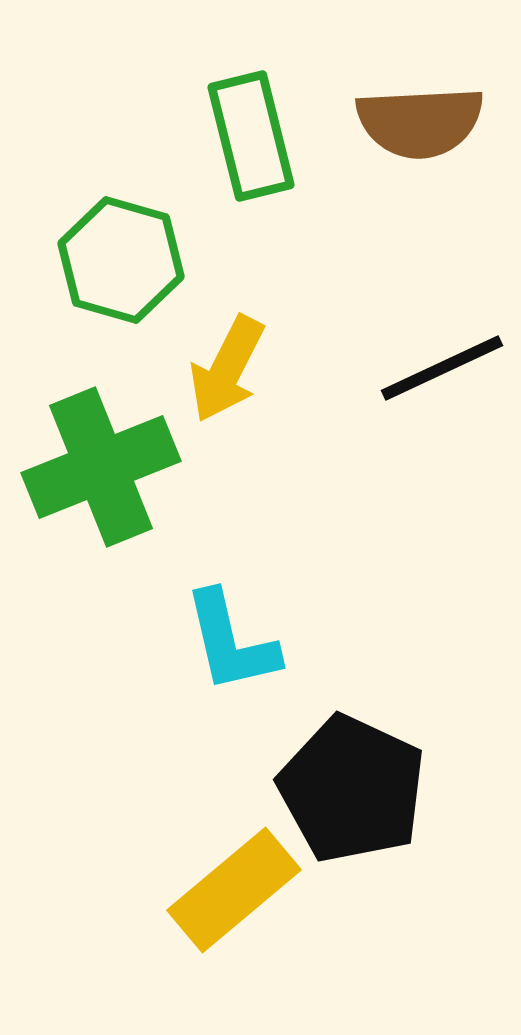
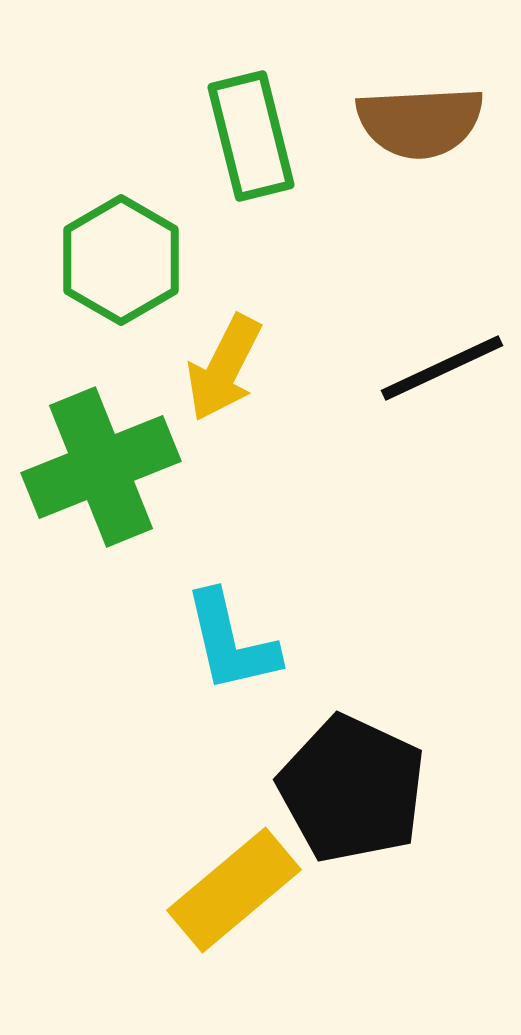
green hexagon: rotated 14 degrees clockwise
yellow arrow: moved 3 px left, 1 px up
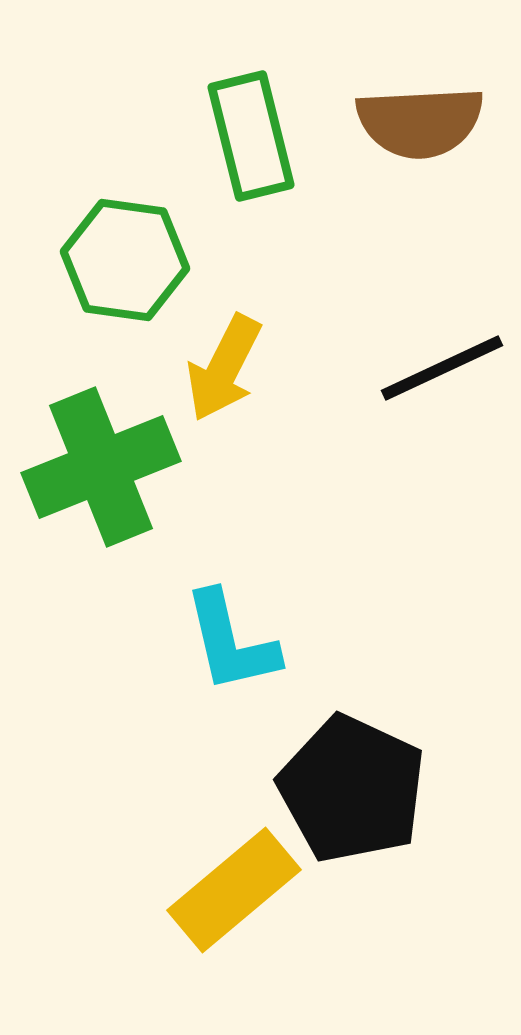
green hexagon: moved 4 px right; rotated 22 degrees counterclockwise
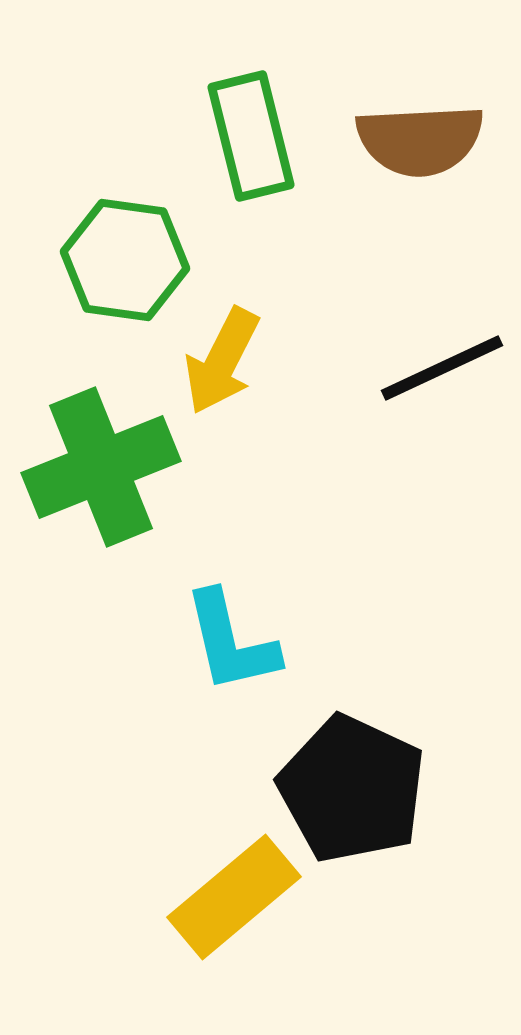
brown semicircle: moved 18 px down
yellow arrow: moved 2 px left, 7 px up
yellow rectangle: moved 7 px down
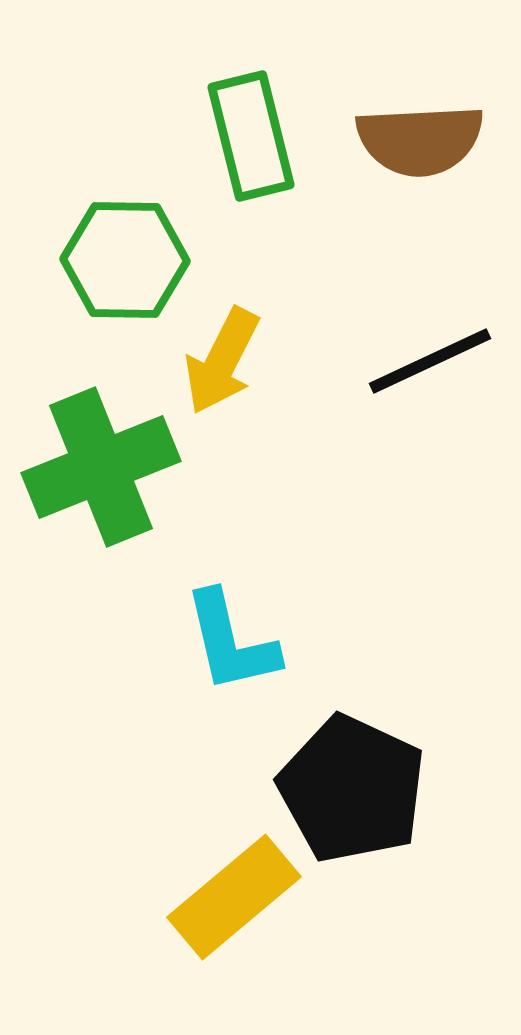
green hexagon: rotated 7 degrees counterclockwise
black line: moved 12 px left, 7 px up
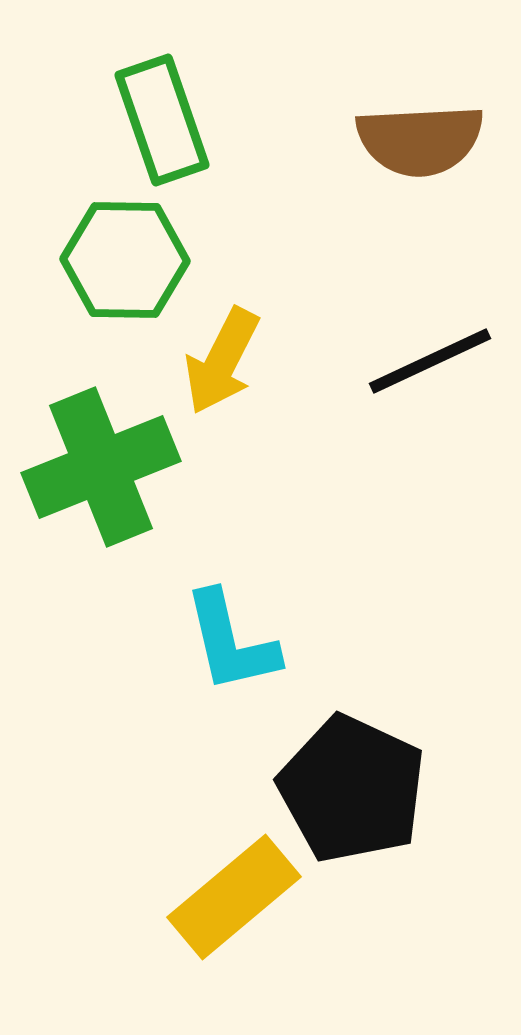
green rectangle: moved 89 px left, 16 px up; rotated 5 degrees counterclockwise
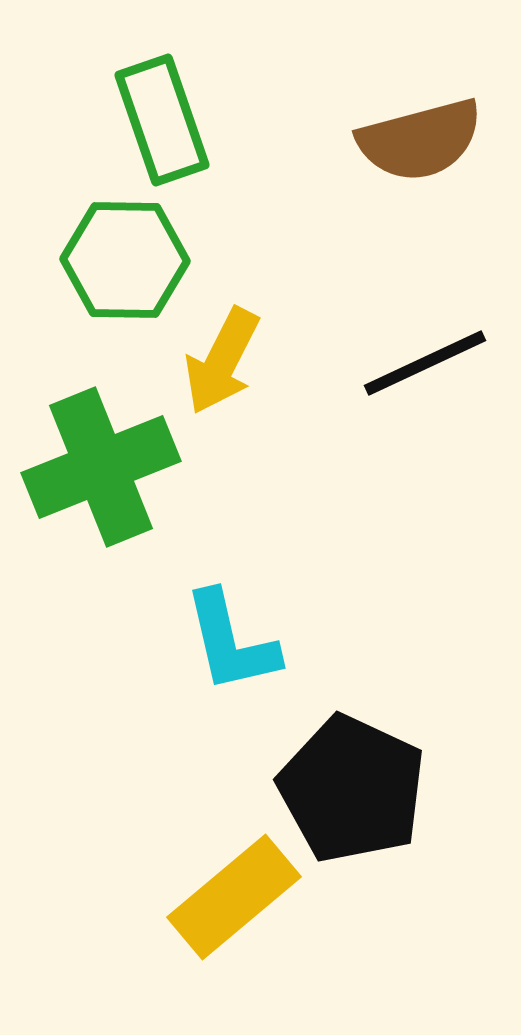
brown semicircle: rotated 12 degrees counterclockwise
black line: moved 5 px left, 2 px down
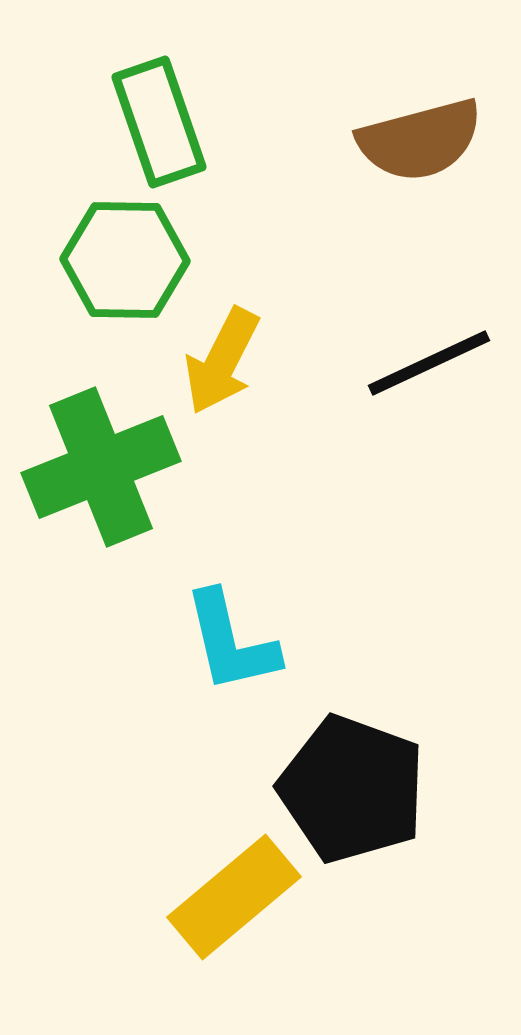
green rectangle: moved 3 px left, 2 px down
black line: moved 4 px right
black pentagon: rotated 5 degrees counterclockwise
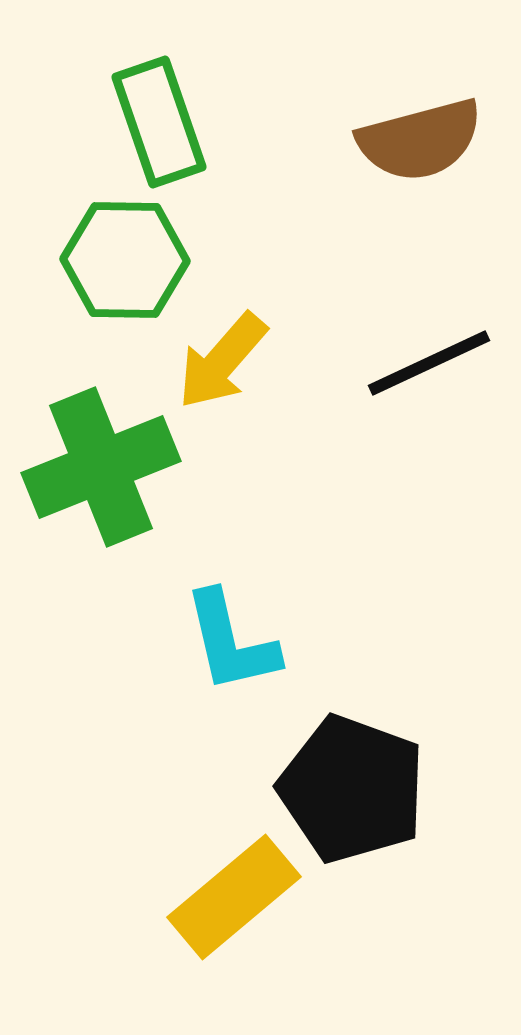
yellow arrow: rotated 14 degrees clockwise
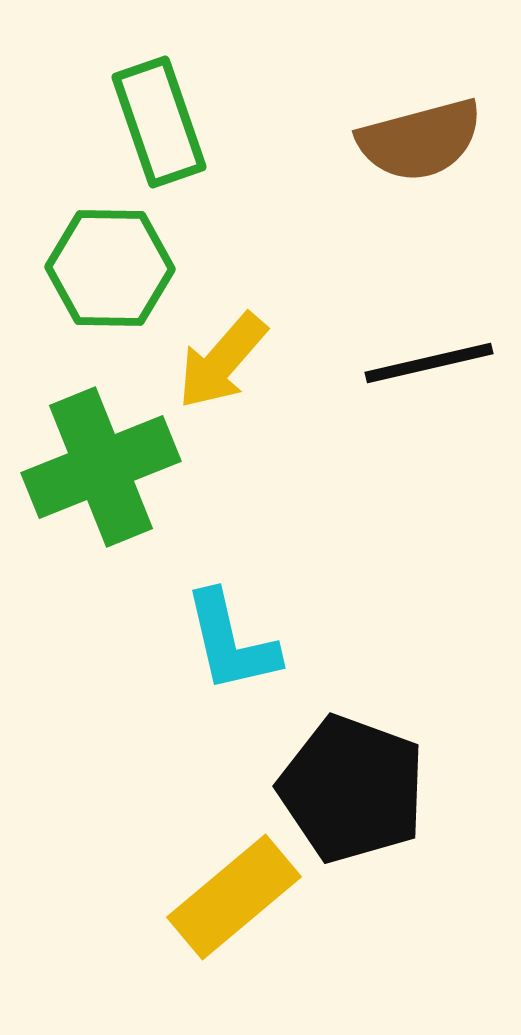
green hexagon: moved 15 px left, 8 px down
black line: rotated 12 degrees clockwise
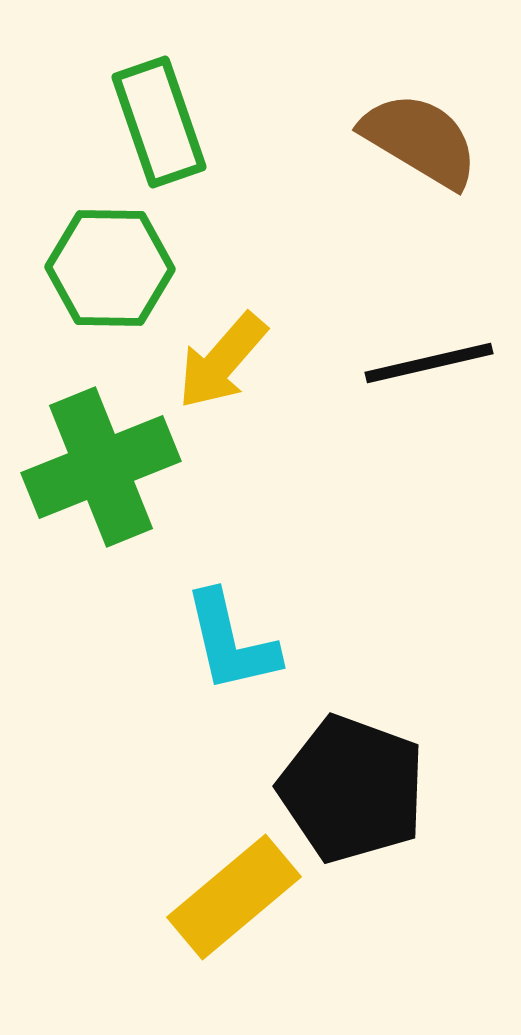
brown semicircle: rotated 134 degrees counterclockwise
